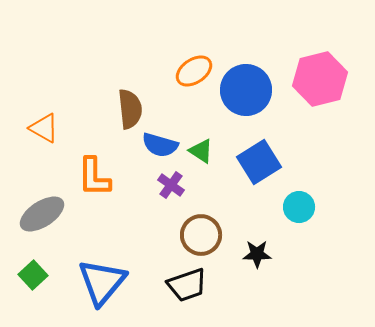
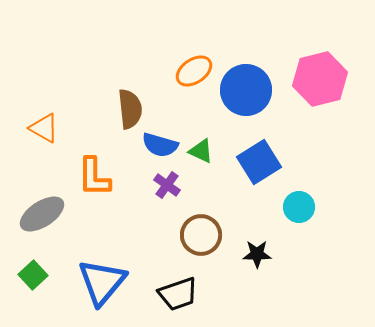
green triangle: rotated 8 degrees counterclockwise
purple cross: moved 4 px left
black trapezoid: moved 9 px left, 9 px down
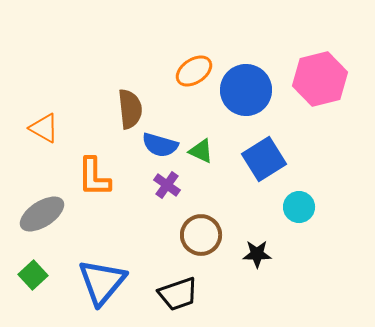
blue square: moved 5 px right, 3 px up
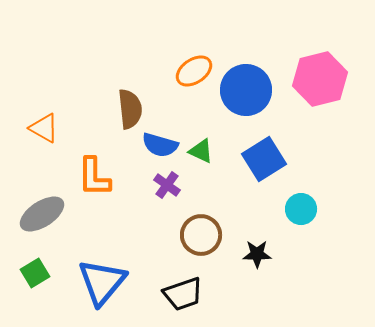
cyan circle: moved 2 px right, 2 px down
green square: moved 2 px right, 2 px up; rotated 12 degrees clockwise
black trapezoid: moved 5 px right
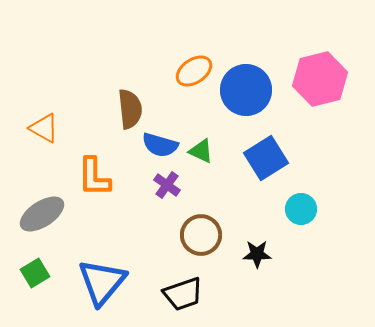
blue square: moved 2 px right, 1 px up
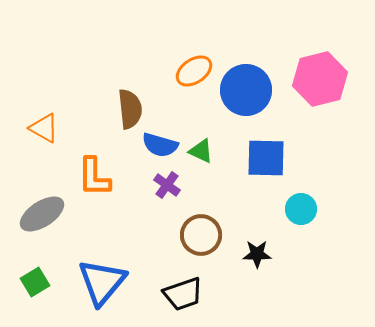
blue square: rotated 33 degrees clockwise
green square: moved 9 px down
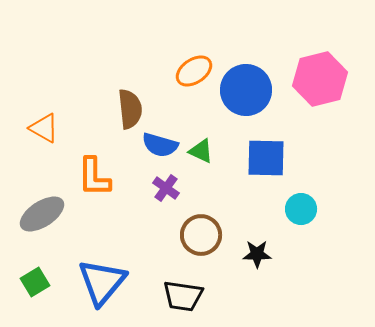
purple cross: moved 1 px left, 3 px down
black trapezoid: moved 2 px down; rotated 27 degrees clockwise
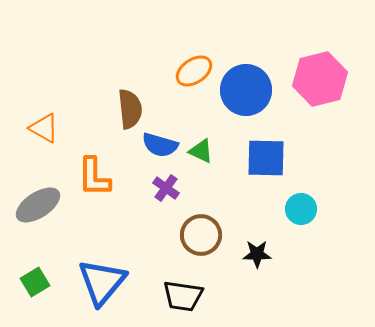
gray ellipse: moved 4 px left, 9 px up
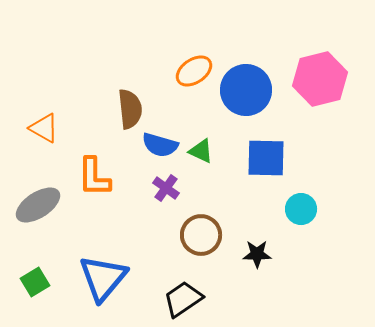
blue triangle: moved 1 px right, 4 px up
black trapezoid: moved 3 px down; rotated 138 degrees clockwise
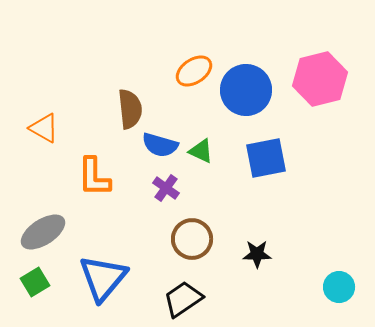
blue square: rotated 12 degrees counterclockwise
gray ellipse: moved 5 px right, 27 px down
cyan circle: moved 38 px right, 78 px down
brown circle: moved 9 px left, 4 px down
